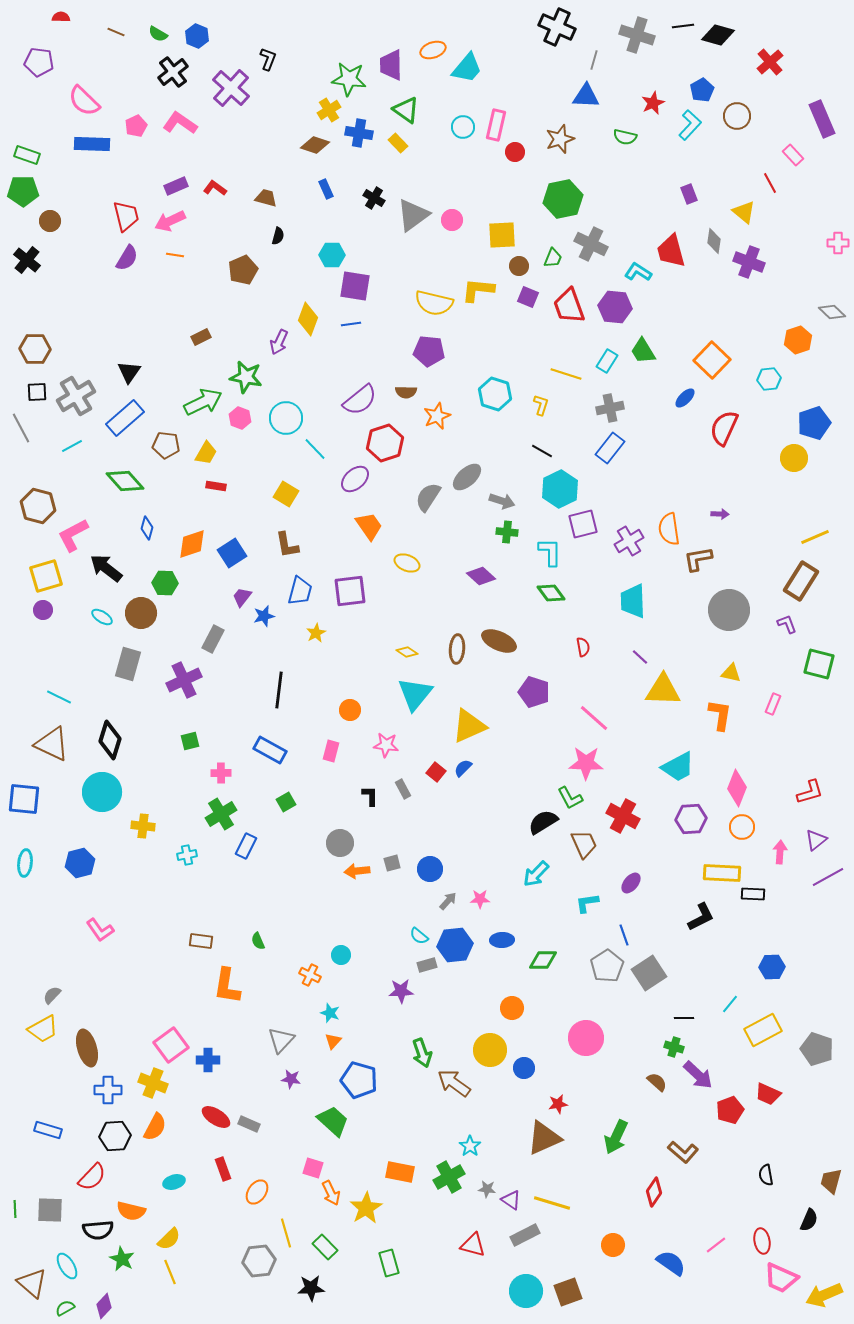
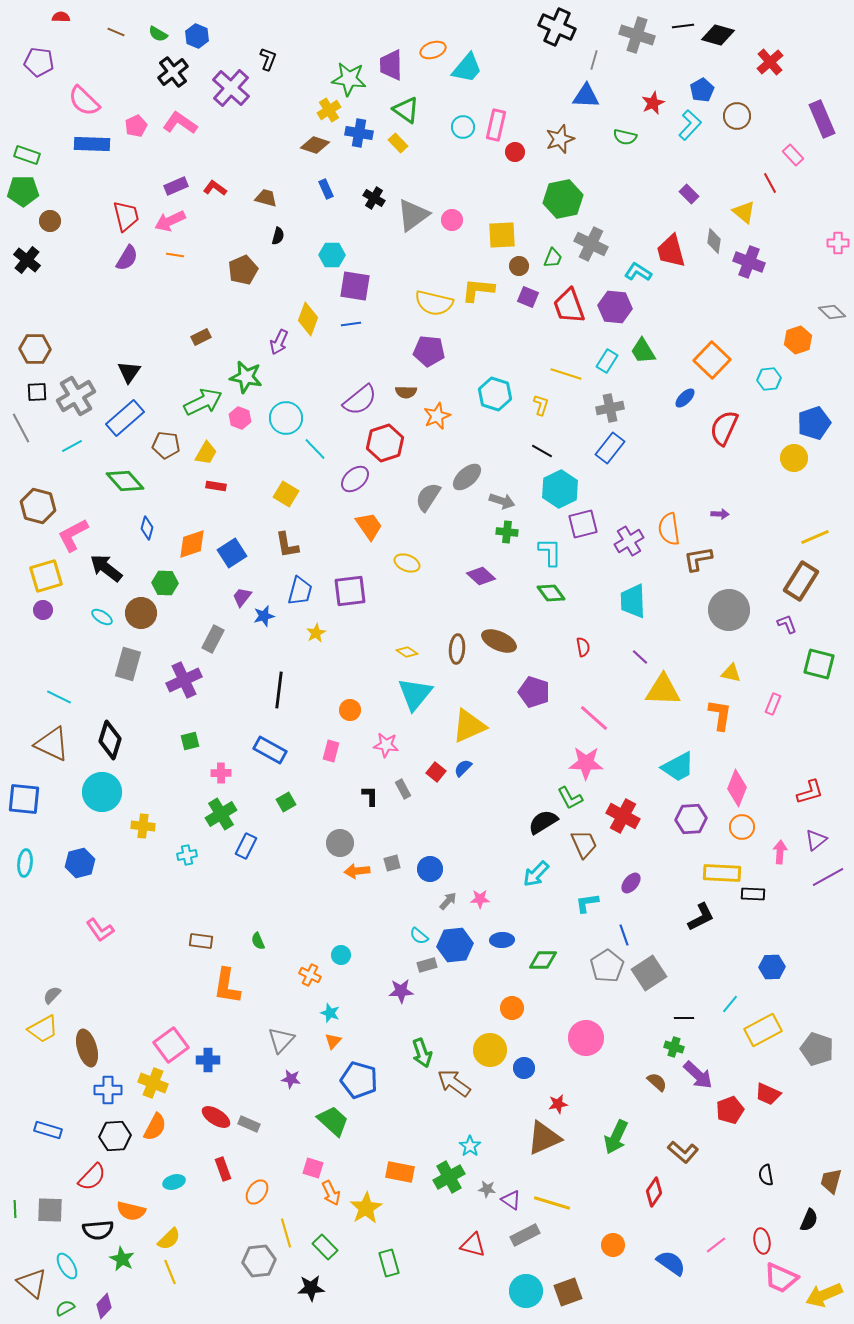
purple rectangle at (689, 194): rotated 24 degrees counterclockwise
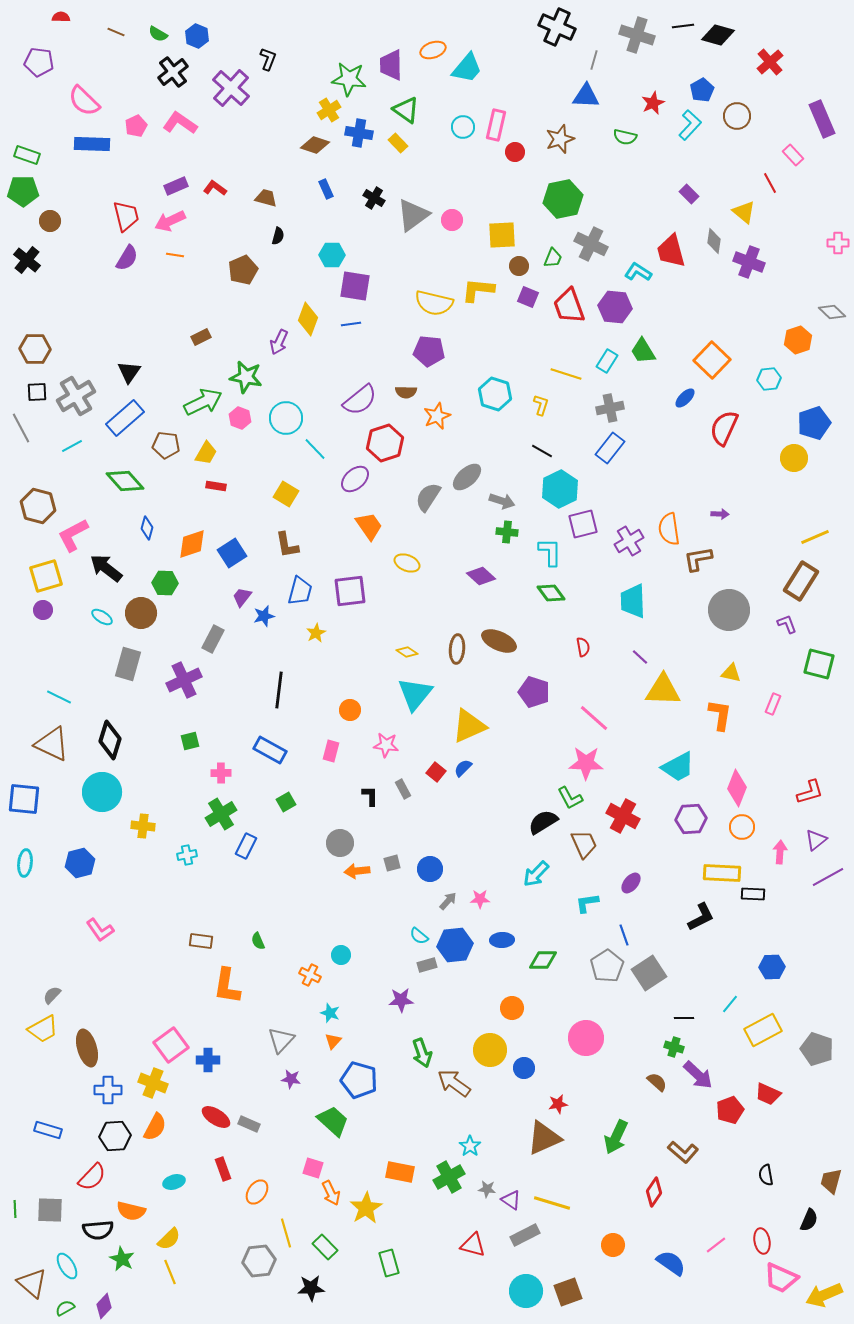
purple star at (401, 991): moved 9 px down
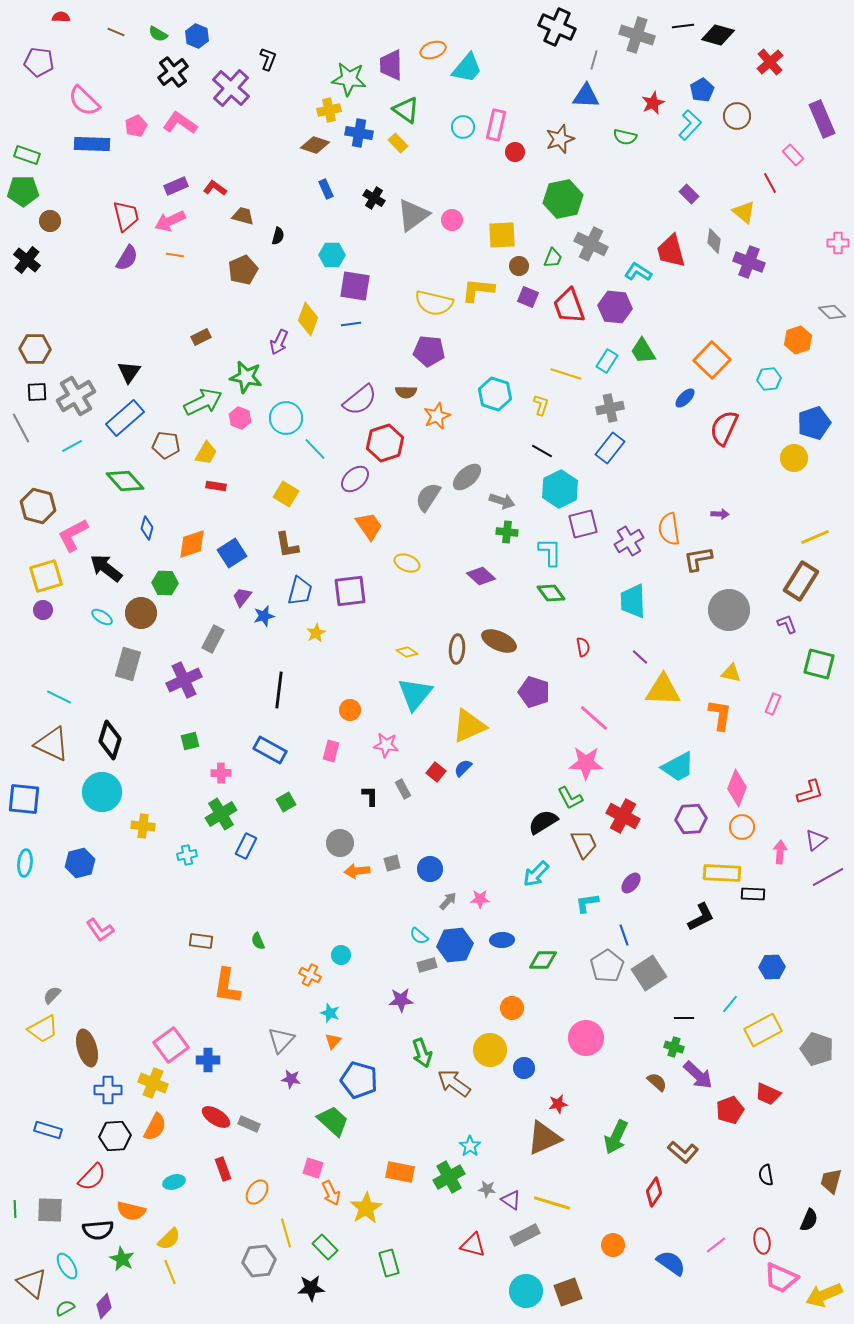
yellow cross at (329, 110): rotated 20 degrees clockwise
brown trapezoid at (266, 198): moved 23 px left, 18 px down
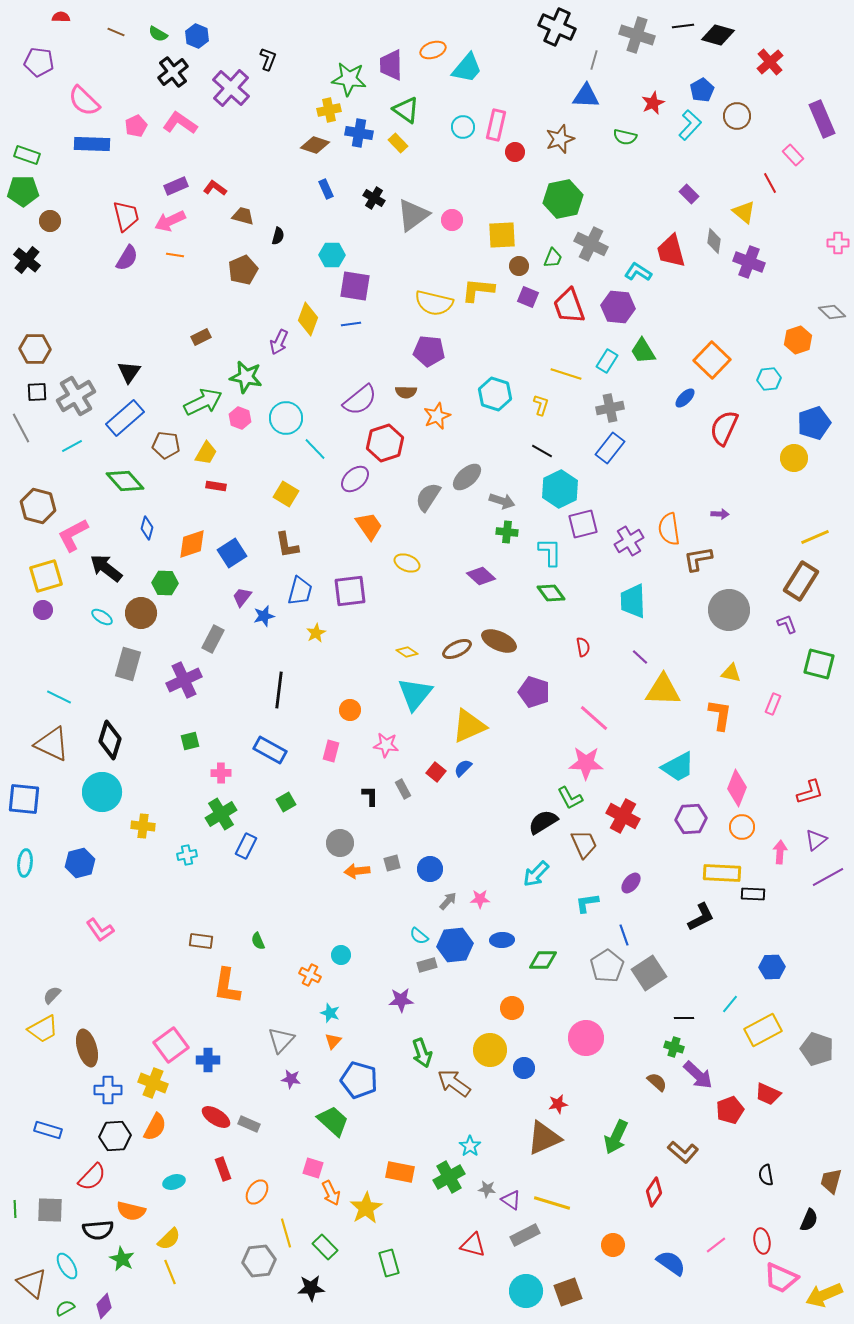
purple hexagon at (615, 307): moved 3 px right
brown ellipse at (457, 649): rotated 60 degrees clockwise
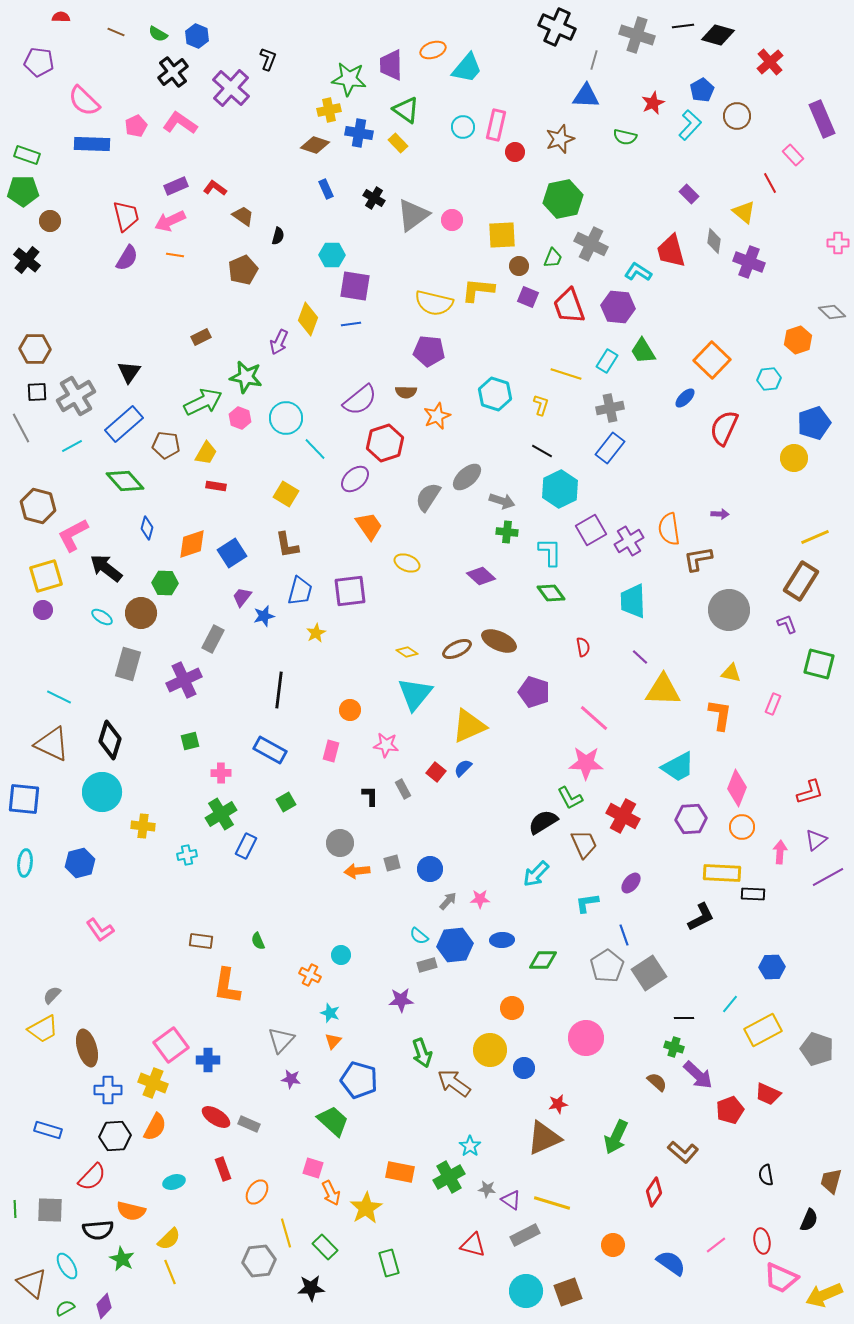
brown trapezoid at (243, 216): rotated 20 degrees clockwise
blue rectangle at (125, 418): moved 1 px left, 6 px down
purple square at (583, 524): moved 8 px right, 6 px down; rotated 16 degrees counterclockwise
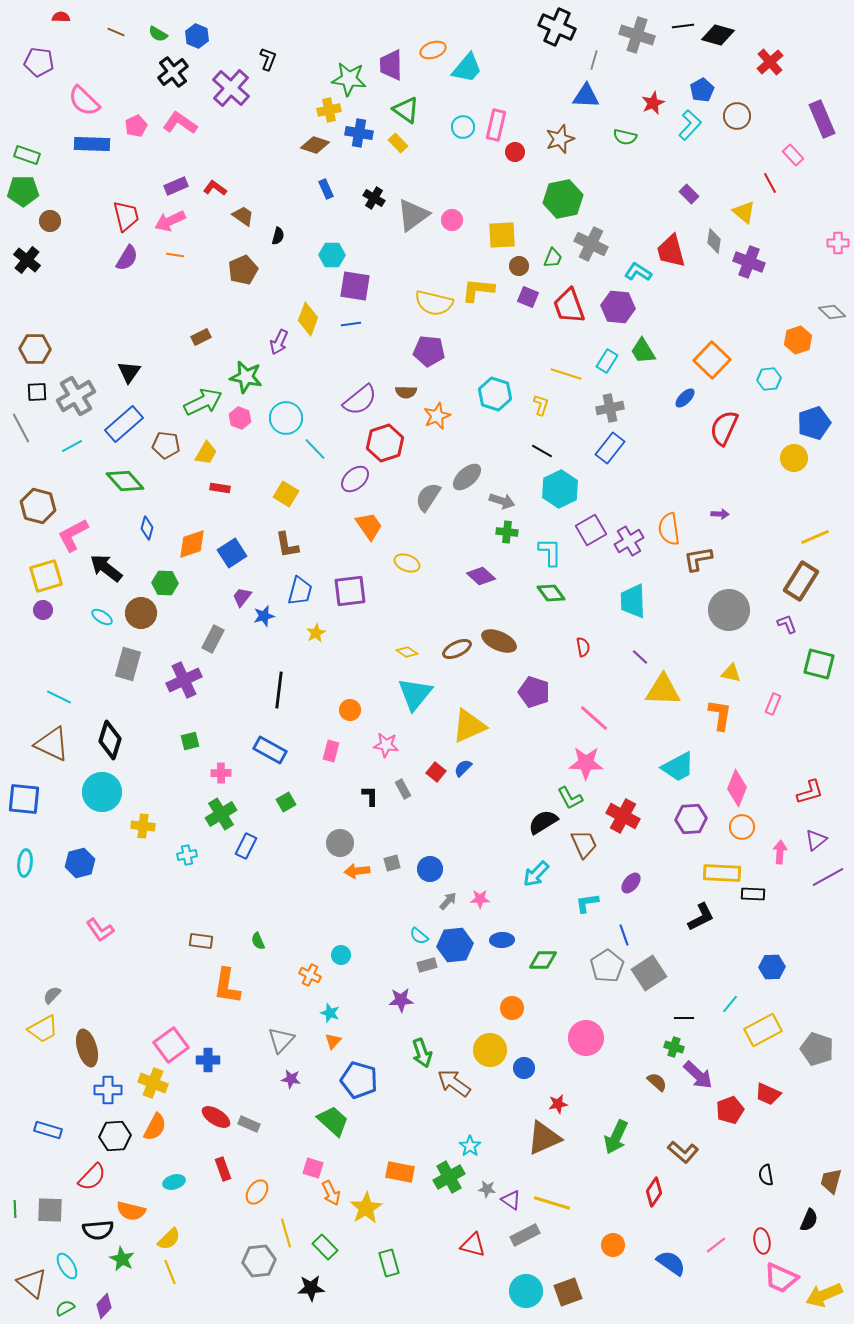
red rectangle at (216, 486): moved 4 px right, 2 px down
